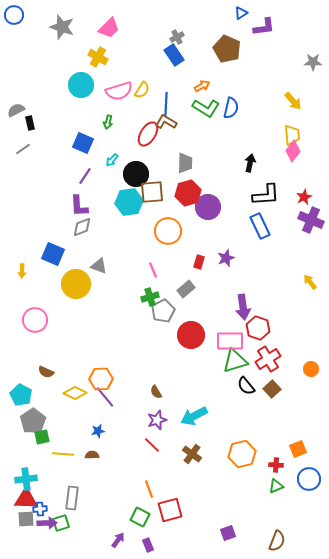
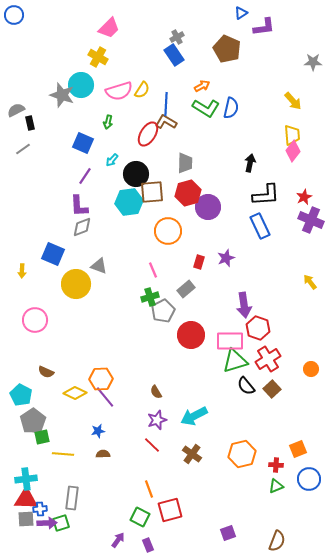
gray star at (62, 27): moved 68 px down
purple arrow at (243, 307): moved 1 px right, 2 px up
brown semicircle at (92, 455): moved 11 px right, 1 px up
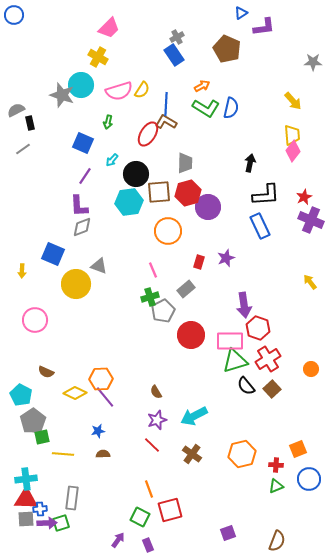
brown square at (152, 192): moved 7 px right
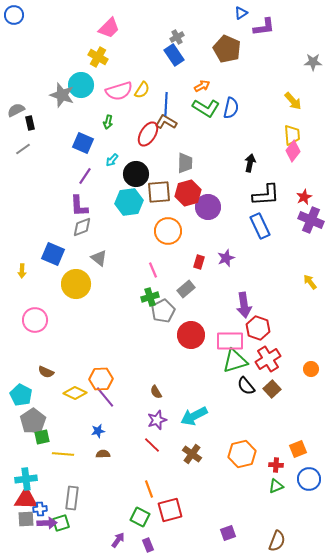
gray triangle at (99, 266): moved 8 px up; rotated 18 degrees clockwise
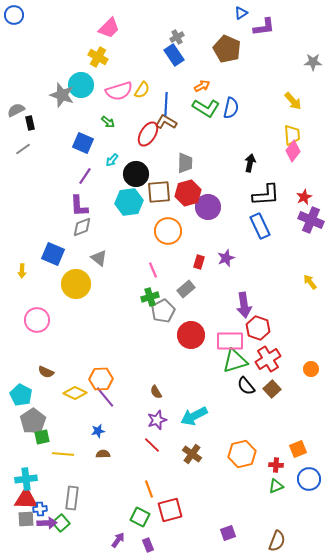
green arrow at (108, 122): rotated 64 degrees counterclockwise
pink circle at (35, 320): moved 2 px right
green square at (61, 523): rotated 24 degrees counterclockwise
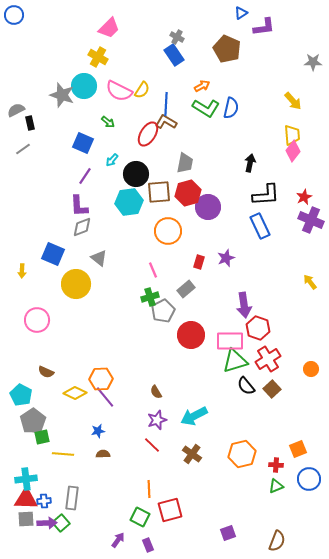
gray cross at (177, 37): rotated 32 degrees counterclockwise
cyan circle at (81, 85): moved 3 px right, 1 px down
pink semicircle at (119, 91): rotated 44 degrees clockwise
gray trapezoid at (185, 163): rotated 10 degrees clockwise
orange line at (149, 489): rotated 18 degrees clockwise
blue cross at (40, 509): moved 4 px right, 8 px up
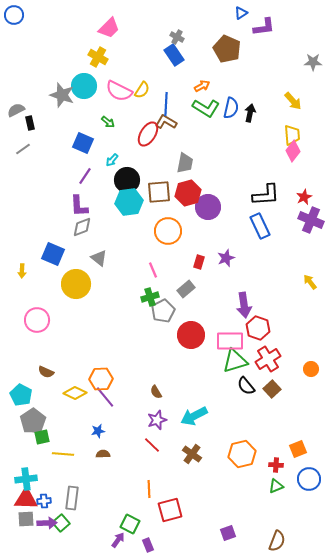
black arrow at (250, 163): moved 50 px up
black circle at (136, 174): moved 9 px left, 6 px down
green square at (140, 517): moved 10 px left, 7 px down
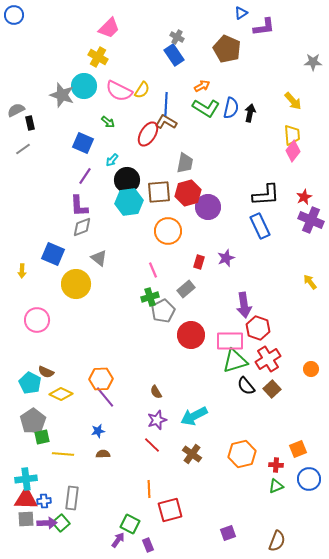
yellow diamond at (75, 393): moved 14 px left, 1 px down
cyan pentagon at (21, 395): moved 9 px right, 12 px up
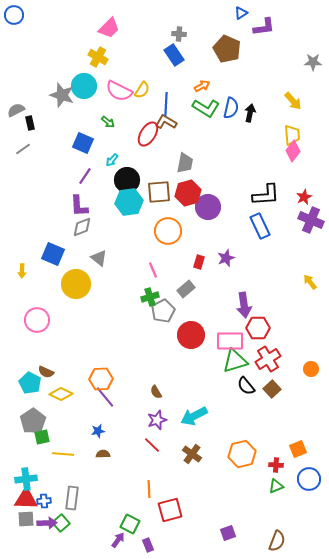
gray cross at (177, 37): moved 2 px right, 3 px up; rotated 24 degrees counterclockwise
red hexagon at (258, 328): rotated 20 degrees counterclockwise
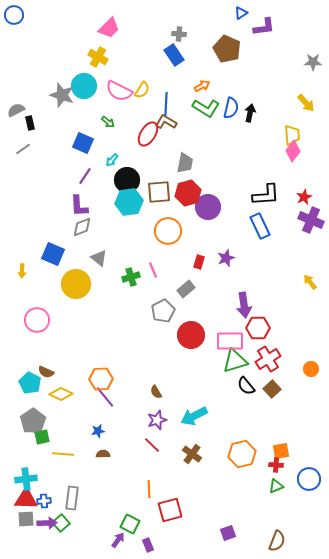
yellow arrow at (293, 101): moved 13 px right, 2 px down
green cross at (150, 297): moved 19 px left, 20 px up
orange square at (298, 449): moved 17 px left, 2 px down; rotated 12 degrees clockwise
